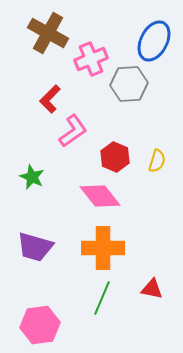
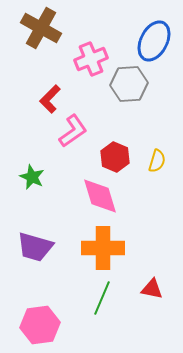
brown cross: moved 7 px left, 5 px up
pink diamond: rotated 21 degrees clockwise
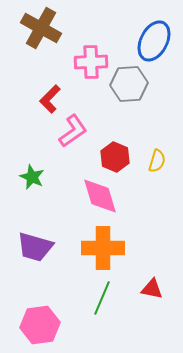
pink cross: moved 3 px down; rotated 20 degrees clockwise
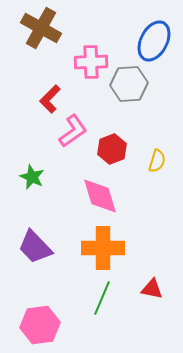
red hexagon: moved 3 px left, 8 px up; rotated 16 degrees clockwise
purple trapezoid: rotated 30 degrees clockwise
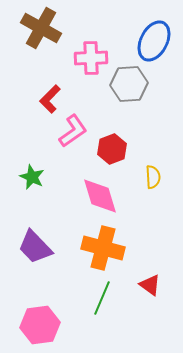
pink cross: moved 4 px up
yellow semicircle: moved 4 px left, 16 px down; rotated 20 degrees counterclockwise
orange cross: rotated 15 degrees clockwise
red triangle: moved 2 px left, 4 px up; rotated 25 degrees clockwise
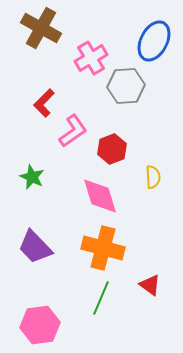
pink cross: rotated 28 degrees counterclockwise
gray hexagon: moved 3 px left, 2 px down
red L-shape: moved 6 px left, 4 px down
green line: moved 1 px left
